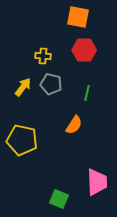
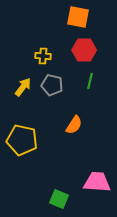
gray pentagon: moved 1 px right, 1 px down
green line: moved 3 px right, 12 px up
pink trapezoid: rotated 84 degrees counterclockwise
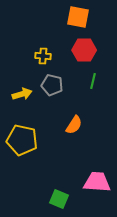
green line: moved 3 px right
yellow arrow: moved 1 px left, 7 px down; rotated 36 degrees clockwise
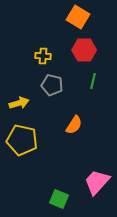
orange square: rotated 20 degrees clockwise
yellow arrow: moved 3 px left, 9 px down
pink trapezoid: rotated 52 degrees counterclockwise
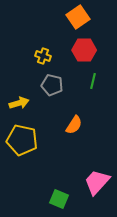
orange square: rotated 25 degrees clockwise
yellow cross: rotated 14 degrees clockwise
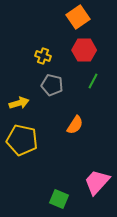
green line: rotated 14 degrees clockwise
orange semicircle: moved 1 px right
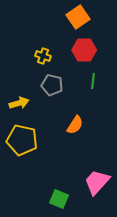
green line: rotated 21 degrees counterclockwise
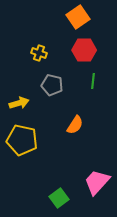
yellow cross: moved 4 px left, 3 px up
green square: moved 1 px up; rotated 30 degrees clockwise
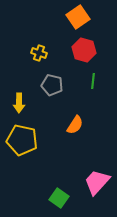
red hexagon: rotated 15 degrees clockwise
yellow arrow: rotated 108 degrees clockwise
green square: rotated 18 degrees counterclockwise
